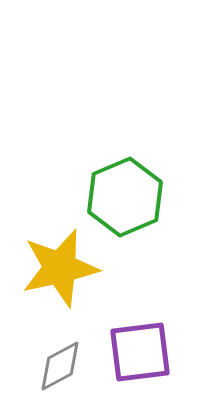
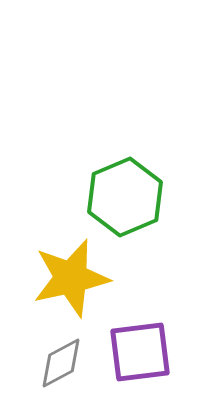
yellow star: moved 11 px right, 10 px down
gray diamond: moved 1 px right, 3 px up
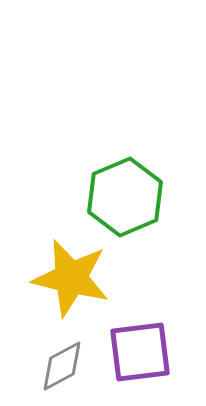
yellow star: rotated 26 degrees clockwise
gray diamond: moved 1 px right, 3 px down
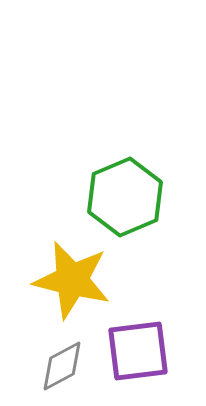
yellow star: moved 1 px right, 2 px down
purple square: moved 2 px left, 1 px up
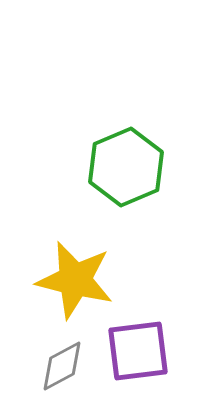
green hexagon: moved 1 px right, 30 px up
yellow star: moved 3 px right
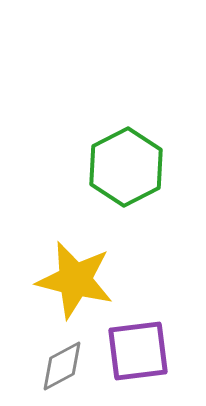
green hexagon: rotated 4 degrees counterclockwise
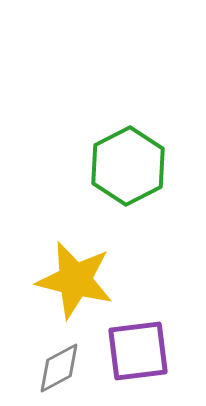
green hexagon: moved 2 px right, 1 px up
gray diamond: moved 3 px left, 2 px down
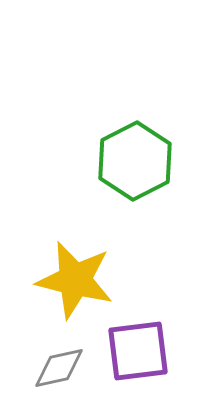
green hexagon: moved 7 px right, 5 px up
gray diamond: rotated 16 degrees clockwise
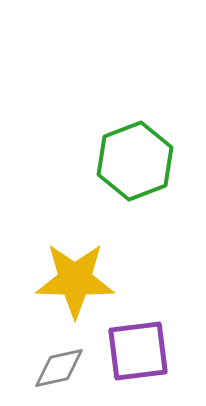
green hexagon: rotated 6 degrees clockwise
yellow star: rotated 12 degrees counterclockwise
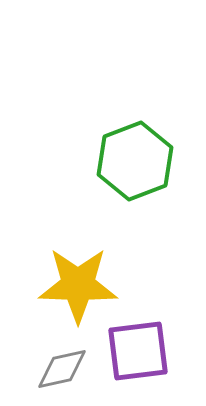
yellow star: moved 3 px right, 5 px down
gray diamond: moved 3 px right, 1 px down
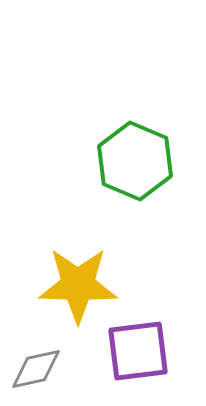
green hexagon: rotated 16 degrees counterclockwise
gray diamond: moved 26 px left
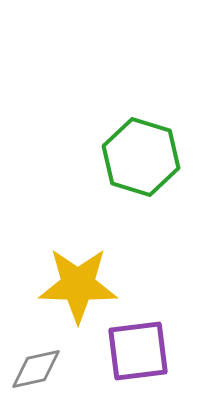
green hexagon: moved 6 px right, 4 px up; rotated 6 degrees counterclockwise
